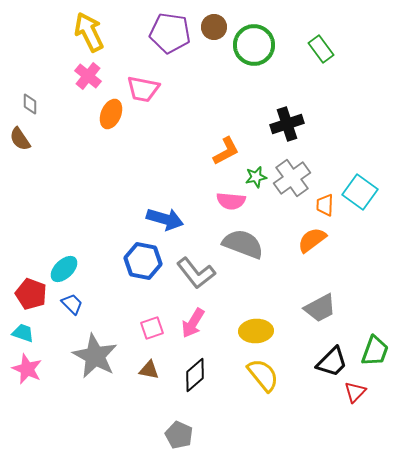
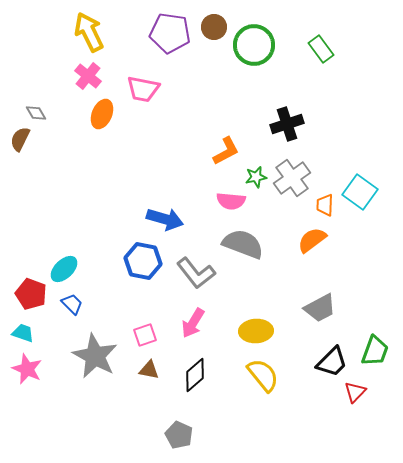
gray diamond: moved 6 px right, 9 px down; rotated 30 degrees counterclockwise
orange ellipse: moved 9 px left
brown semicircle: rotated 60 degrees clockwise
pink square: moved 7 px left, 7 px down
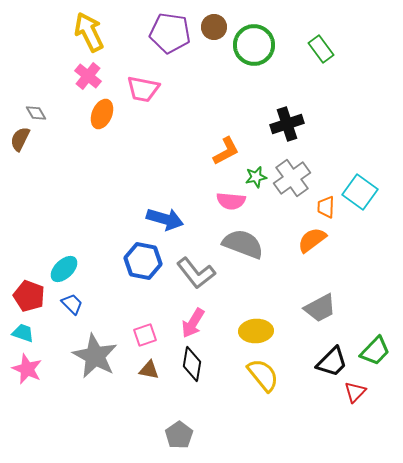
orange trapezoid: moved 1 px right, 2 px down
red pentagon: moved 2 px left, 2 px down
green trapezoid: rotated 24 degrees clockwise
black diamond: moved 3 px left, 11 px up; rotated 40 degrees counterclockwise
gray pentagon: rotated 12 degrees clockwise
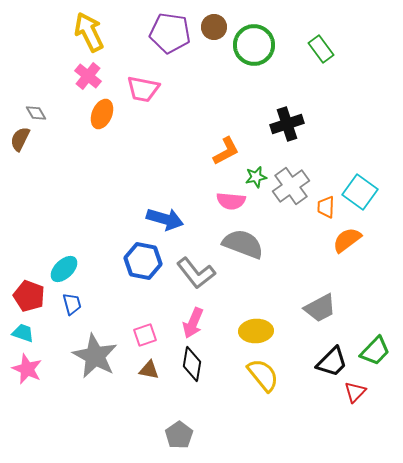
gray cross: moved 1 px left, 8 px down
orange semicircle: moved 35 px right
blue trapezoid: rotated 30 degrees clockwise
pink arrow: rotated 8 degrees counterclockwise
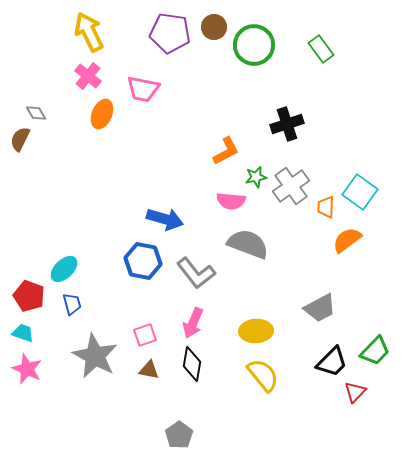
gray semicircle: moved 5 px right
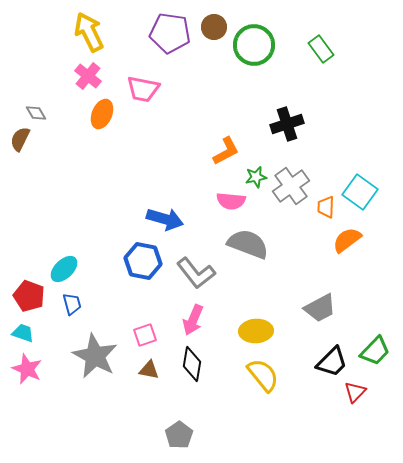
pink arrow: moved 3 px up
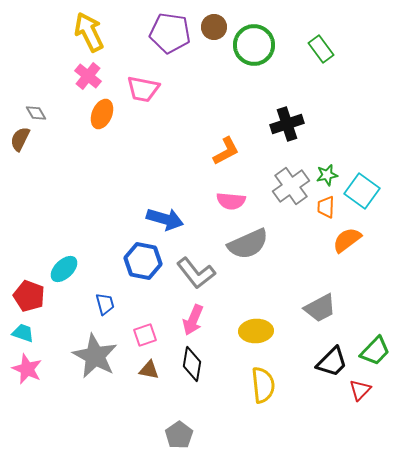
green star: moved 71 px right, 2 px up
cyan square: moved 2 px right, 1 px up
gray semicircle: rotated 135 degrees clockwise
blue trapezoid: moved 33 px right
yellow semicircle: moved 10 px down; rotated 33 degrees clockwise
red triangle: moved 5 px right, 2 px up
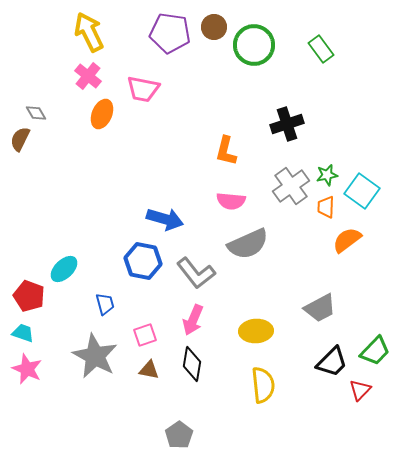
orange L-shape: rotated 132 degrees clockwise
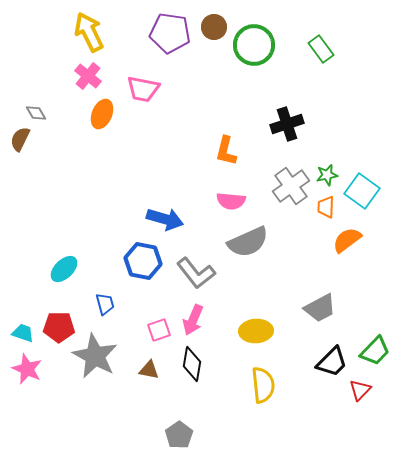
gray semicircle: moved 2 px up
red pentagon: moved 30 px right, 31 px down; rotated 20 degrees counterclockwise
pink square: moved 14 px right, 5 px up
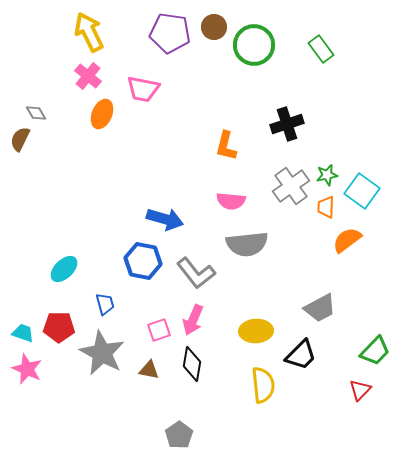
orange L-shape: moved 5 px up
gray semicircle: moved 1 px left, 2 px down; rotated 18 degrees clockwise
gray star: moved 7 px right, 3 px up
black trapezoid: moved 31 px left, 7 px up
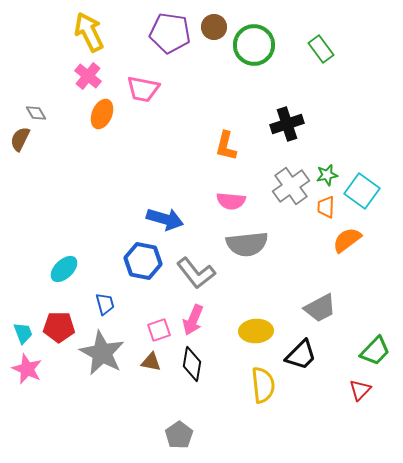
cyan trapezoid: rotated 50 degrees clockwise
brown triangle: moved 2 px right, 8 px up
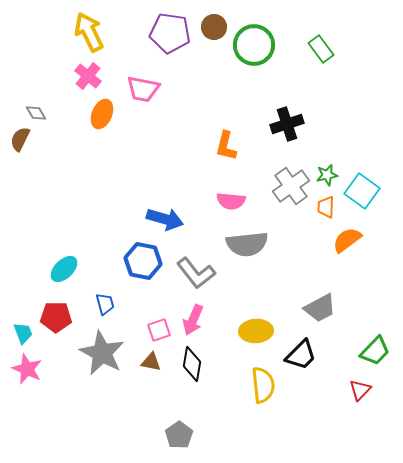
red pentagon: moved 3 px left, 10 px up
